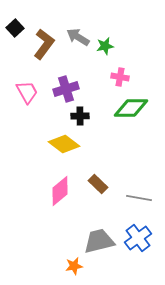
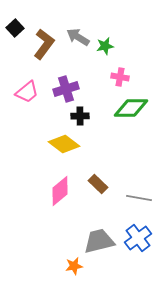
pink trapezoid: rotated 80 degrees clockwise
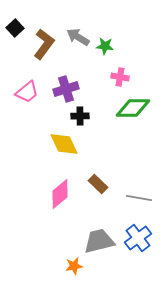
green star: rotated 18 degrees clockwise
green diamond: moved 2 px right
yellow diamond: rotated 28 degrees clockwise
pink diamond: moved 3 px down
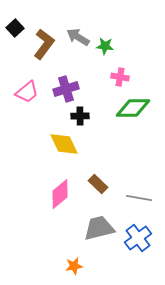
gray trapezoid: moved 13 px up
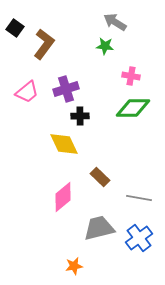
black square: rotated 12 degrees counterclockwise
gray arrow: moved 37 px right, 15 px up
pink cross: moved 11 px right, 1 px up
brown rectangle: moved 2 px right, 7 px up
pink diamond: moved 3 px right, 3 px down
blue cross: moved 1 px right
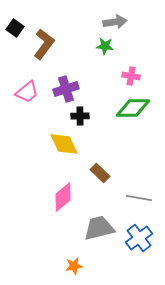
gray arrow: rotated 140 degrees clockwise
brown rectangle: moved 4 px up
